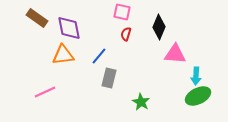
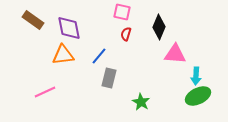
brown rectangle: moved 4 px left, 2 px down
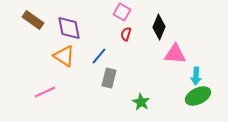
pink square: rotated 18 degrees clockwise
orange triangle: moved 1 px right, 1 px down; rotated 40 degrees clockwise
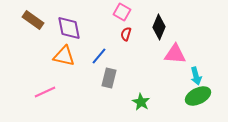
orange triangle: rotated 20 degrees counterclockwise
cyan arrow: rotated 18 degrees counterclockwise
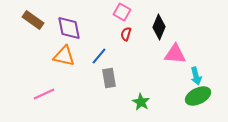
gray rectangle: rotated 24 degrees counterclockwise
pink line: moved 1 px left, 2 px down
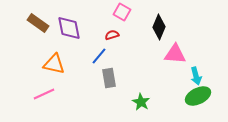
brown rectangle: moved 5 px right, 3 px down
red semicircle: moved 14 px left, 1 px down; rotated 56 degrees clockwise
orange triangle: moved 10 px left, 8 px down
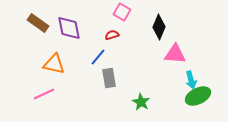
blue line: moved 1 px left, 1 px down
cyan arrow: moved 5 px left, 4 px down
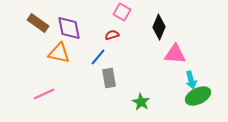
orange triangle: moved 5 px right, 11 px up
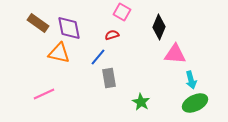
green ellipse: moved 3 px left, 7 px down
